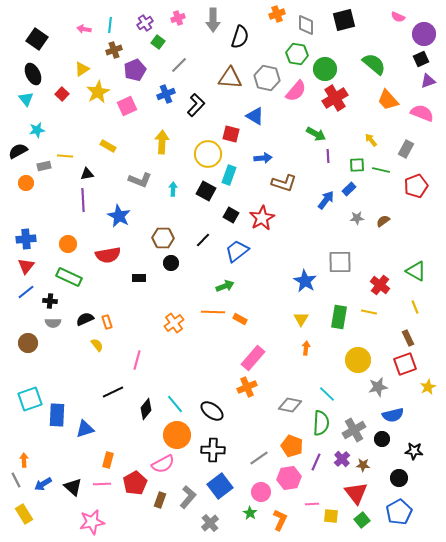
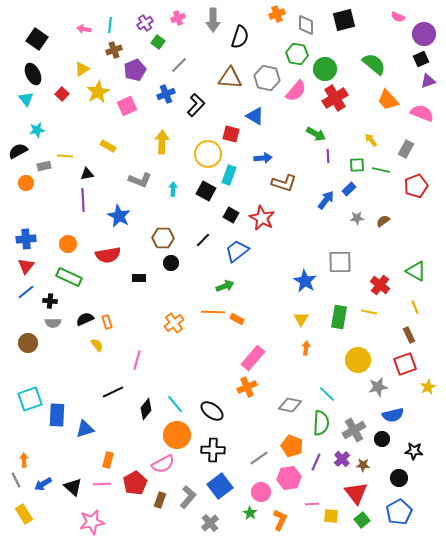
red star at (262, 218): rotated 15 degrees counterclockwise
orange rectangle at (240, 319): moved 3 px left
brown rectangle at (408, 338): moved 1 px right, 3 px up
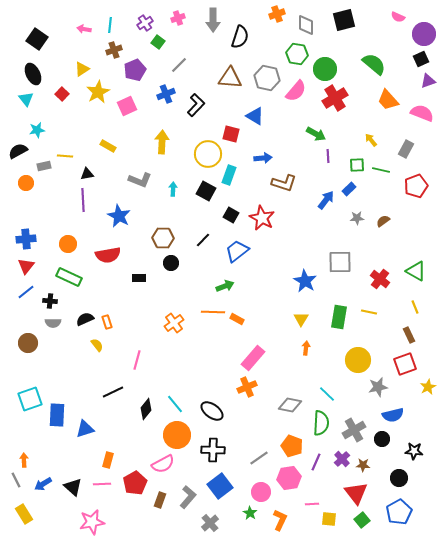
red cross at (380, 285): moved 6 px up
yellow square at (331, 516): moved 2 px left, 3 px down
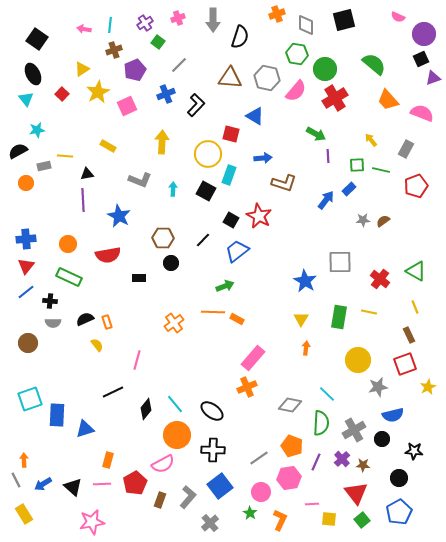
purple triangle at (428, 81): moved 5 px right, 3 px up
black square at (231, 215): moved 5 px down
red star at (262, 218): moved 3 px left, 2 px up
gray star at (357, 218): moved 6 px right, 2 px down
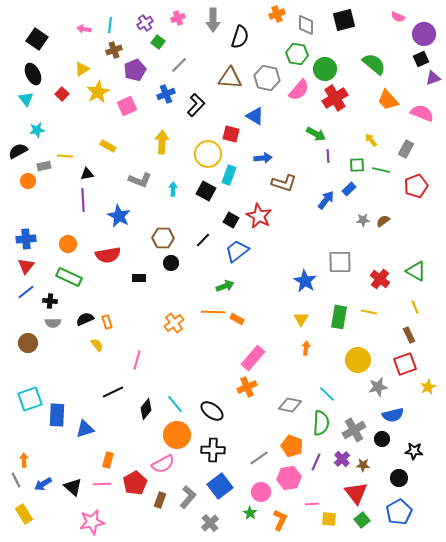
pink semicircle at (296, 91): moved 3 px right, 1 px up
orange circle at (26, 183): moved 2 px right, 2 px up
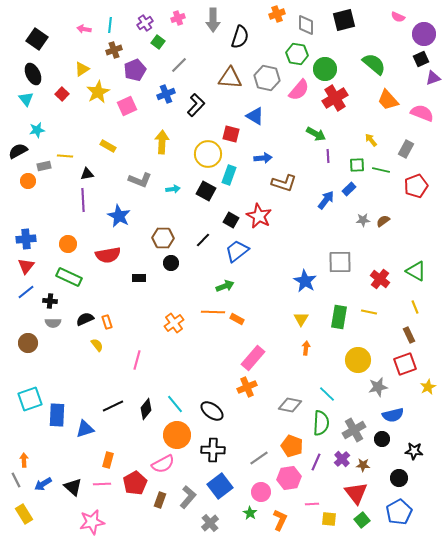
cyan arrow at (173, 189): rotated 80 degrees clockwise
black line at (113, 392): moved 14 px down
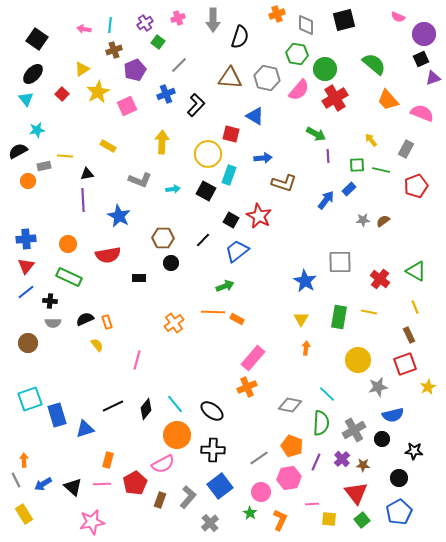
black ellipse at (33, 74): rotated 70 degrees clockwise
blue rectangle at (57, 415): rotated 20 degrees counterclockwise
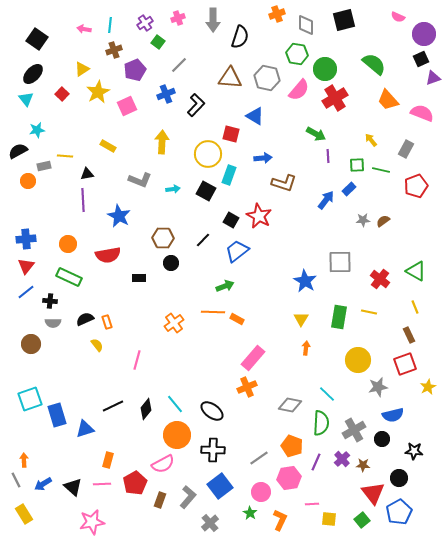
brown circle at (28, 343): moved 3 px right, 1 px down
red triangle at (356, 493): moved 17 px right
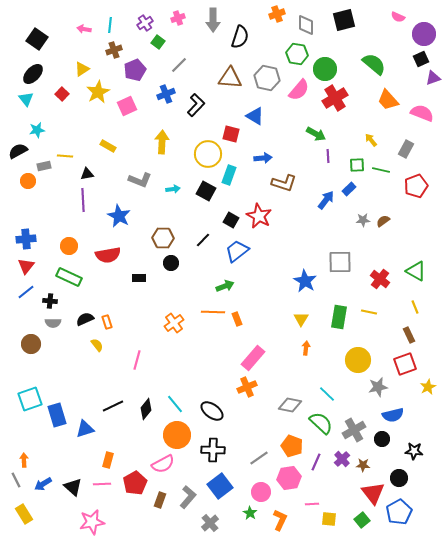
orange circle at (68, 244): moved 1 px right, 2 px down
orange rectangle at (237, 319): rotated 40 degrees clockwise
green semicircle at (321, 423): rotated 50 degrees counterclockwise
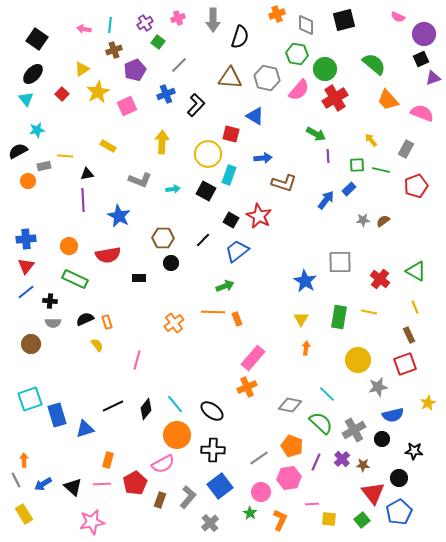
green rectangle at (69, 277): moved 6 px right, 2 px down
yellow star at (428, 387): moved 16 px down
